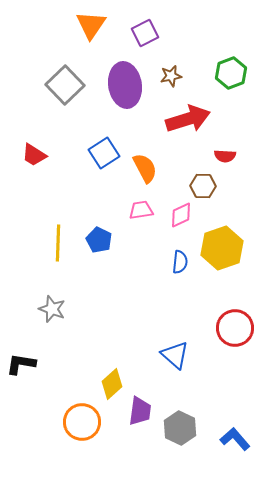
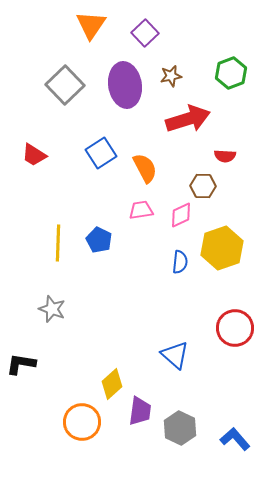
purple square: rotated 16 degrees counterclockwise
blue square: moved 3 px left
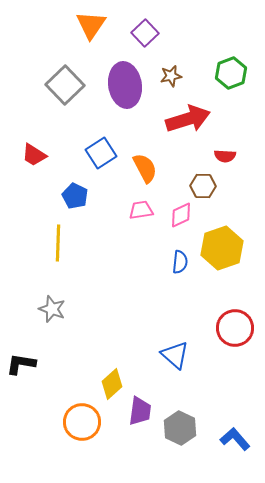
blue pentagon: moved 24 px left, 44 px up
